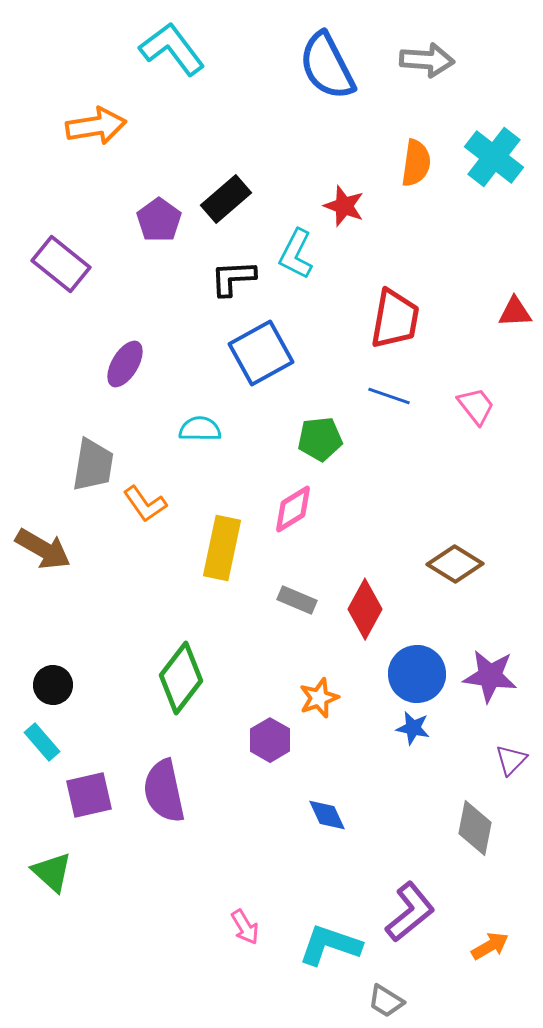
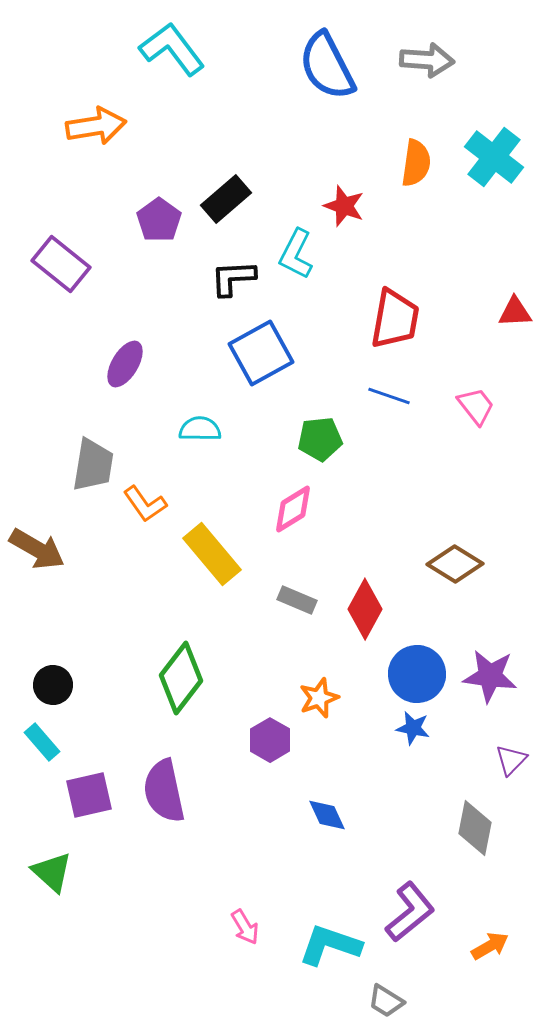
yellow rectangle at (222, 548): moved 10 px left, 6 px down; rotated 52 degrees counterclockwise
brown arrow at (43, 549): moved 6 px left
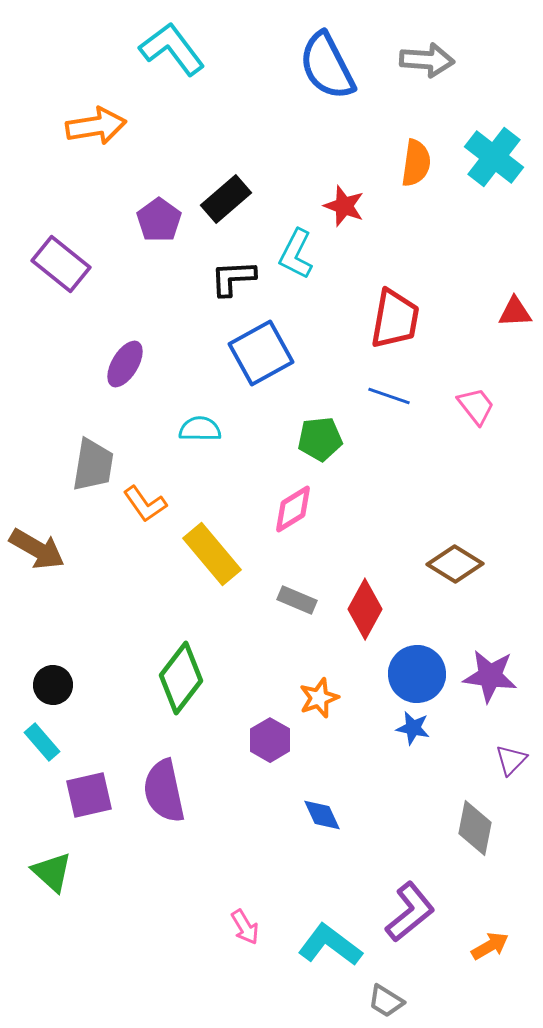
blue diamond at (327, 815): moved 5 px left
cyan L-shape at (330, 945): rotated 18 degrees clockwise
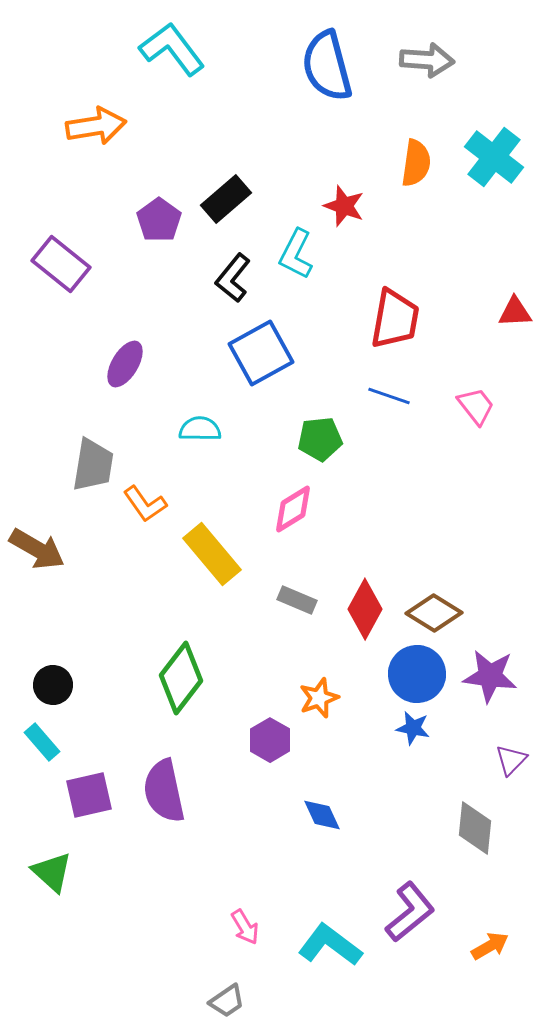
blue semicircle at (327, 66): rotated 12 degrees clockwise
black L-shape at (233, 278): rotated 48 degrees counterclockwise
brown diamond at (455, 564): moved 21 px left, 49 px down
gray diamond at (475, 828): rotated 6 degrees counterclockwise
gray trapezoid at (386, 1001): moved 159 px left; rotated 66 degrees counterclockwise
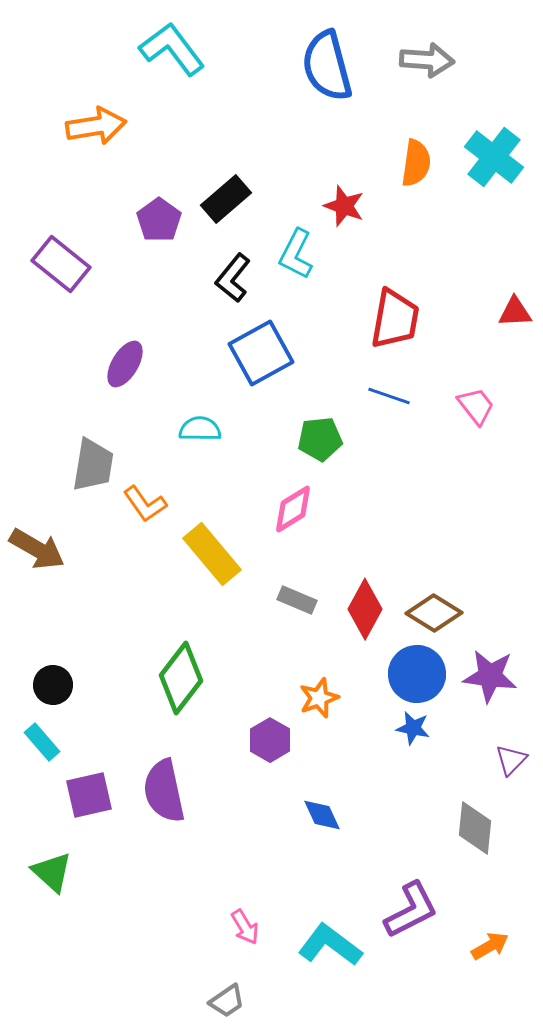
purple L-shape at (410, 912): moved 1 px right, 2 px up; rotated 12 degrees clockwise
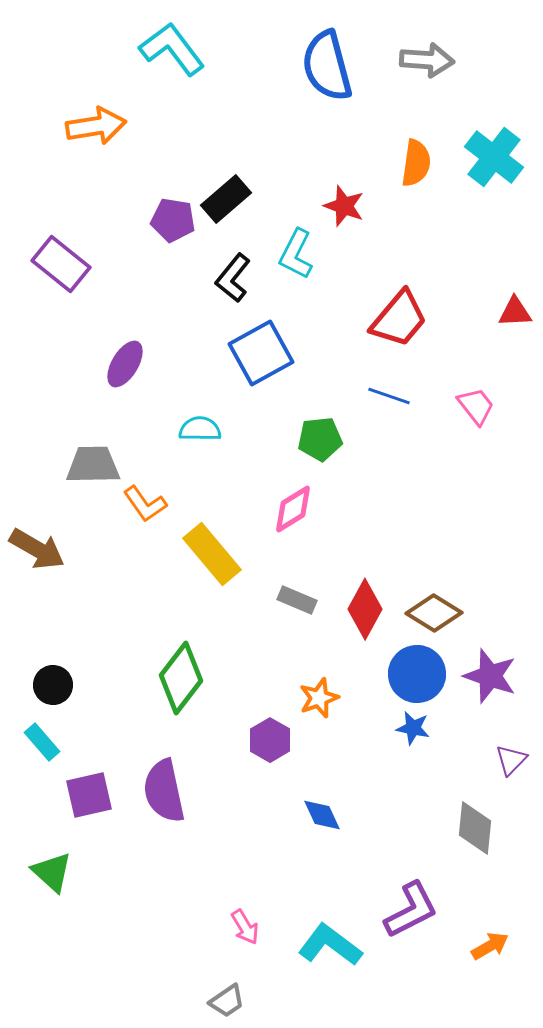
purple pentagon at (159, 220): moved 14 px right; rotated 27 degrees counterclockwise
red trapezoid at (395, 319): moved 4 px right; rotated 30 degrees clockwise
gray trapezoid at (93, 465): rotated 100 degrees counterclockwise
purple star at (490, 676): rotated 12 degrees clockwise
